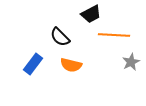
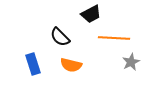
orange line: moved 3 px down
blue rectangle: rotated 55 degrees counterclockwise
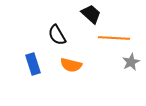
black trapezoid: rotated 110 degrees counterclockwise
black semicircle: moved 3 px left, 2 px up; rotated 15 degrees clockwise
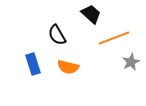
orange line: rotated 24 degrees counterclockwise
orange semicircle: moved 3 px left, 2 px down
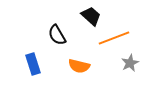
black trapezoid: moved 2 px down
gray star: moved 1 px left, 1 px down
orange semicircle: moved 11 px right, 1 px up
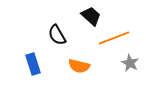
gray star: rotated 18 degrees counterclockwise
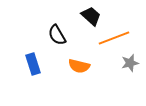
gray star: rotated 30 degrees clockwise
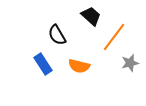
orange line: moved 1 px up; rotated 32 degrees counterclockwise
blue rectangle: moved 10 px right; rotated 15 degrees counterclockwise
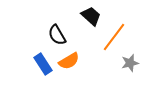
orange semicircle: moved 10 px left, 5 px up; rotated 45 degrees counterclockwise
